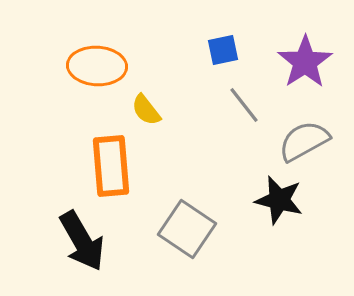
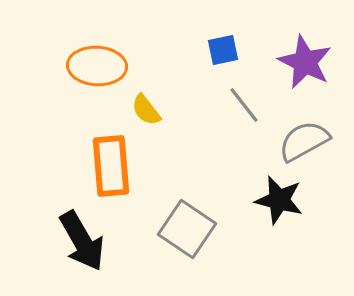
purple star: rotated 12 degrees counterclockwise
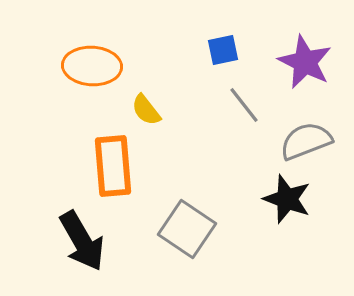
orange ellipse: moved 5 px left
gray semicircle: moved 2 px right; rotated 8 degrees clockwise
orange rectangle: moved 2 px right
black star: moved 8 px right, 1 px up; rotated 6 degrees clockwise
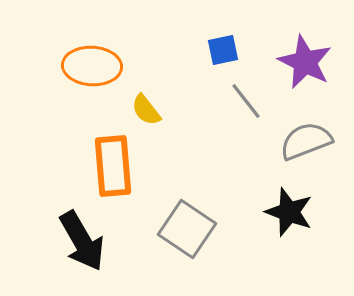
gray line: moved 2 px right, 4 px up
black star: moved 2 px right, 13 px down
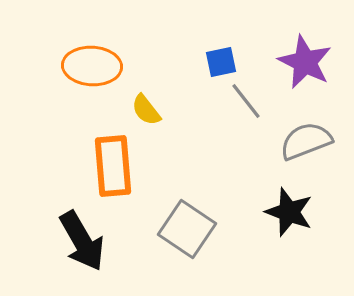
blue square: moved 2 px left, 12 px down
